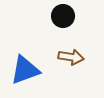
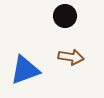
black circle: moved 2 px right
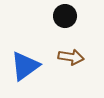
blue triangle: moved 4 px up; rotated 16 degrees counterclockwise
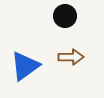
brown arrow: rotated 10 degrees counterclockwise
